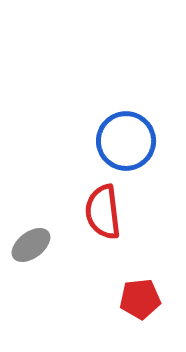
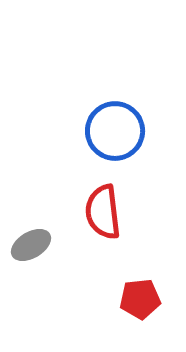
blue circle: moved 11 px left, 10 px up
gray ellipse: rotated 6 degrees clockwise
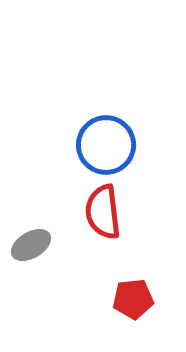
blue circle: moved 9 px left, 14 px down
red pentagon: moved 7 px left
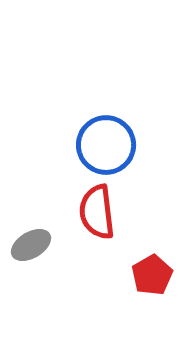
red semicircle: moved 6 px left
red pentagon: moved 19 px right, 24 px up; rotated 24 degrees counterclockwise
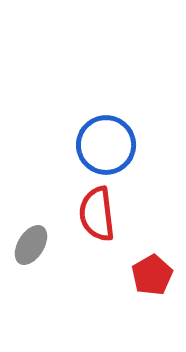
red semicircle: moved 2 px down
gray ellipse: rotated 27 degrees counterclockwise
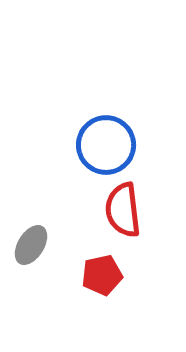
red semicircle: moved 26 px right, 4 px up
red pentagon: moved 50 px left; rotated 18 degrees clockwise
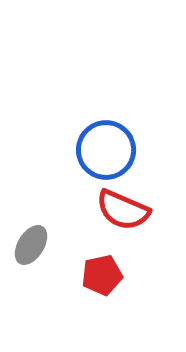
blue circle: moved 5 px down
red semicircle: rotated 60 degrees counterclockwise
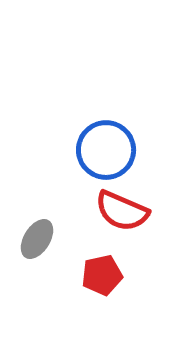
red semicircle: moved 1 px left, 1 px down
gray ellipse: moved 6 px right, 6 px up
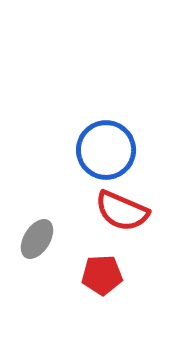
red pentagon: rotated 9 degrees clockwise
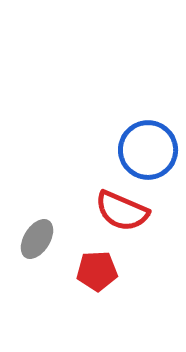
blue circle: moved 42 px right
red pentagon: moved 5 px left, 4 px up
